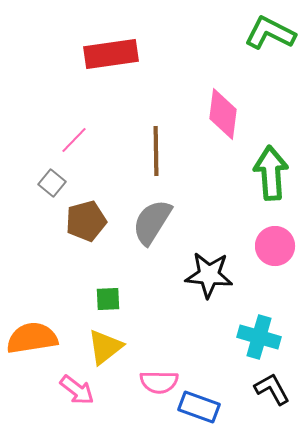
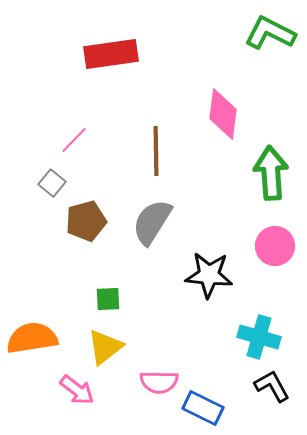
black L-shape: moved 3 px up
blue rectangle: moved 4 px right, 1 px down; rotated 6 degrees clockwise
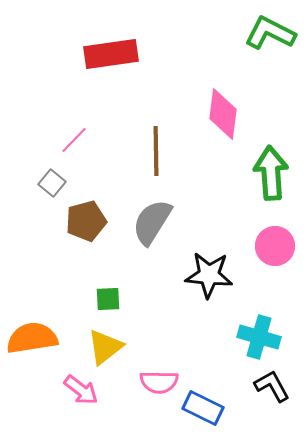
pink arrow: moved 4 px right
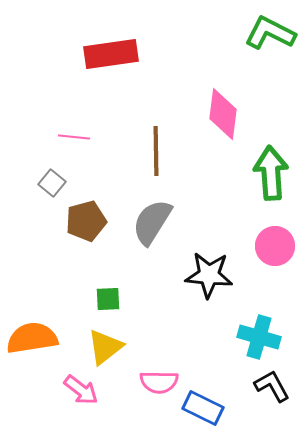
pink line: moved 3 px up; rotated 52 degrees clockwise
